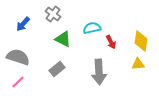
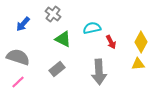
yellow diamond: moved 1 px down; rotated 20 degrees clockwise
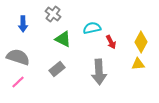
blue arrow: rotated 42 degrees counterclockwise
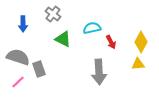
gray rectangle: moved 18 px left; rotated 70 degrees counterclockwise
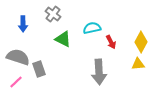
pink line: moved 2 px left
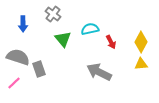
cyan semicircle: moved 2 px left, 1 px down
green triangle: rotated 24 degrees clockwise
yellow triangle: moved 3 px right
gray arrow: rotated 120 degrees clockwise
pink line: moved 2 px left, 1 px down
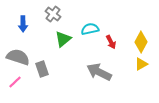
green triangle: rotated 30 degrees clockwise
yellow triangle: rotated 24 degrees counterclockwise
gray rectangle: moved 3 px right
pink line: moved 1 px right, 1 px up
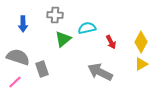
gray cross: moved 2 px right, 1 px down; rotated 35 degrees counterclockwise
cyan semicircle: moved 3 px left, 1 px up
gray arrow: moved 1 px right
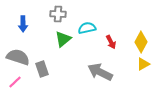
gray cross: moved 3 px right, 1 px up
yellow triangle: moved 2 px right
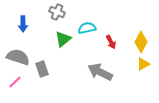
gray cross: moved 1 px left, 2 px up; rotated 21 degrees clockwise
